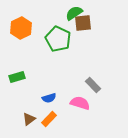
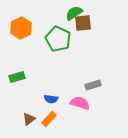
gray rectangle: rotated 63 degrees counterclockwise
blue semicircle: moved 2 px right, 1 px down; rotated 24 degrees clockwise
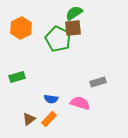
brown square: moved 10 px left, 5 px down
gray rectangle: moved 5 px right, 3 px up
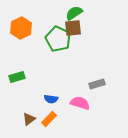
gray rectangle: moved 1 px left, 2 px down
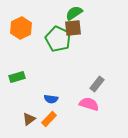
gray rectangle: rotated 35 degrees counterclockwise
pink semicircle: moved 9 px right, 1 px down
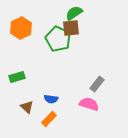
brown square: moved 2 px left
brown triangle: moved 2 px left, 12 px up; rotated 40 degrees counterclockwise
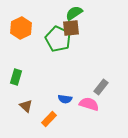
green rectangle: moved 1 px left; rotated 56 degrees counterclockwise
gray rectangle: moved 4 px right, 3 px down
blue semicircle: moved 14 px right
brown triangle: moved 1 px left, 1 px up
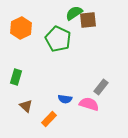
brown square: moved 17 px right, 8 px up
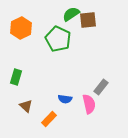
green semicircle: moved 3 px left, 1 px down
pink semicircle: rotated 60 degrees clockwise
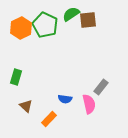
green pentagon: moved 13 px left, 14 px up
